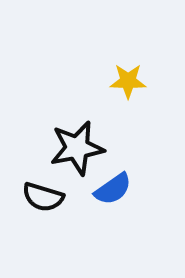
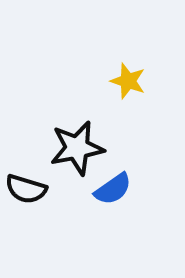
yellow star: rotated 18 degrees clockwise
black semicircle: moved 17 px left, 8 px up
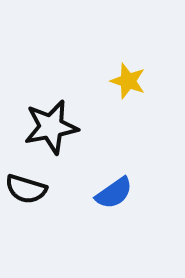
black star: moved 26 px left, 21 px up
blue semicircle: moved 1 px right, 4 px down
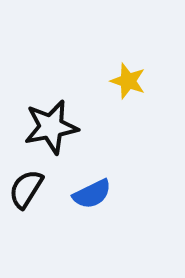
black semicircle: rotated 105 degrees clockwise
blue semicircle: moved 22 px left, 1 px down; rotated 9 degrees clockwise
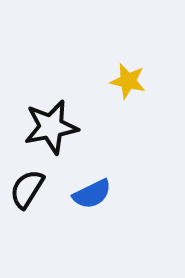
yellow star: rotated 6 degrees counterclockwise
black semicircle: moved 1 px right
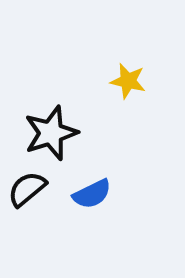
black star: moved 6 px down; rotated 8 degrees counterclockwise
black semicircle: rotated 18 degrees clockwise
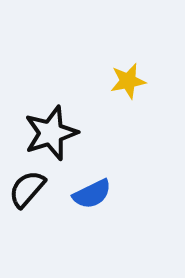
yellow star: rotated 24 degrees counterclockwise
black semicircle: rotated 9 degrees counterclockwise
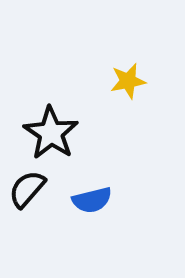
black star: rotated 20 degrees counterclockwise
blue semicircle: moved 6 px down; rotated 12 degrees clockwise
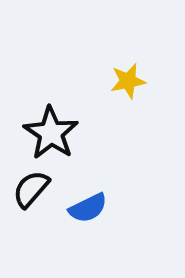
black semicircle: moved 4 px right
blue semicircle: moved 4 px left, 8 px down; rotated 12 degrees counterclockwise
